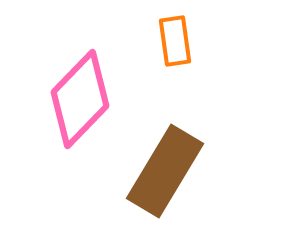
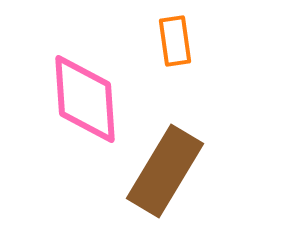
pink diamond: moved 5 px right; rotated 48 degrees counterclockwise
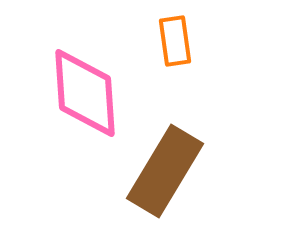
pink diamond: moved 6 px up
